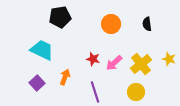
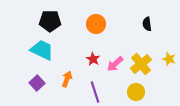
black pentagon: moved 10 px left, 4 px down; rotated 10 degrees clockwise
orange circle: moved 15 px left
red star: rotated 16 degrees clockwise
pink arrow: moved 1 px right, 1 px down
orange arrow: moved 2 px right, 2 px down
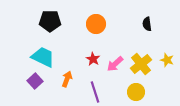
cyan trapezoid: moved 1 px right, 7 px down
yellow star: moved 2 px left, 1 px down
purple square: moved 2 px left, 2 px up
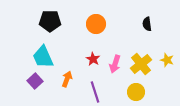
cyan trapezoid: rotated 140 degrees counterclockwise
pink arrow: rotated 30 degrees counterclockwise
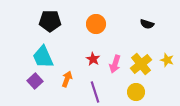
black semicircle: rotated 64 degrees counterclockwise
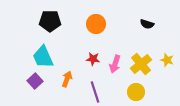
red star: rotated 24 degrees counterclockwise
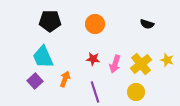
orange circle: moved 1 px left
orange arrow: moved 2 px left
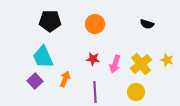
purple line: rotated 15 degrees clockwise
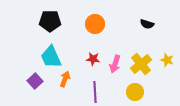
cyan trapezoid: moved 8 px right
yellow circle: moved 1 px left
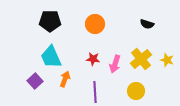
yellow cross: moved 5 px up
yellow circle: moved 1 px right, 1 px up
